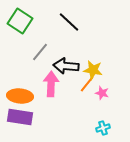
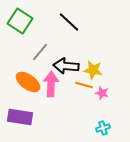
orange line: moved 3 px left, 1 px down; rotated 66 degrees clockwise
orange ellipse: moved 8 px right, 14 px up; rotated 30 degrees clockwise
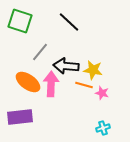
green square: rotated 15 degrees counterclockwise
purple rectangle: rotated 15 degrees counterclockwise
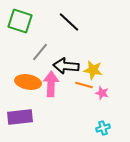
orange ellipse: rotated 25 degrees counterclockwise
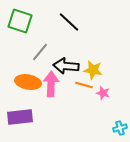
pink star: moved 1 px right
cyan cross: moved 17 px right
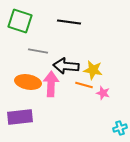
black line: rotated 35 degrees counterclockwise
gray line: moved 2 px left, 1 px up; rotated 60 degrees clockwise
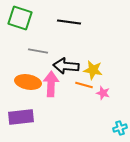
green square: moved 3 px up
purple rectangle: moved 1 px right
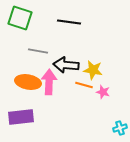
black arrow: moved 1 px up
pink arrow: moved 2 px left, 2 px up
pink star: moved 1 px up
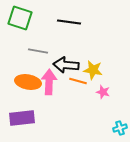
orange line: moved 6 px left, 4 px up
purple rectangle: moved 1 px right, 1 px down
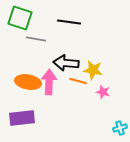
gray line: moved 2 px left, 12 px up
black arrow: moved 2 px up
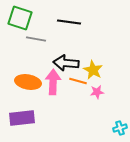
yellow star: rotated 18 degrees clockwise
pink arrow: moved 4 px right
pink star: moved 6 px left; rotated 24 degrees counterclockwise
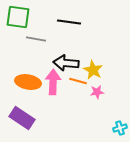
green square: moved 2 px left, 1 px up; rotated 10 degrees counterclockwise
purple rectangle: rotated 40 degrees clockwise
